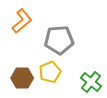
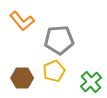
orange L-shape: rotated 90 degrees clockwise
yellow pentagon: moved 4 px right, 1 px up
green cross: rotated 10 degrees clockwise
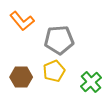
brown hexagon: moved 1 px left, 1 px up
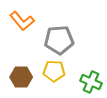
yellow pentagon: rotated 25 degrees clockwise
green cross: rotated 25 degrees counterclockwise
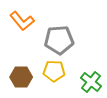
green cross: rotated 15 degrees clockwise
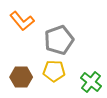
gray pentagon: rotated 16 degrees counterclockwise
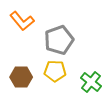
yellow pentagon: moved 1 px right
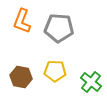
orange L-shape: rotated 60 degrees clockwise
gray pentagon: moved 12 px up; rotated 24 degrees clockwise
brown hexagon: rotated 10 degrees clockwise
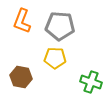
gray pentagon: moved 1 px right, 2 px up
yellow pentagon: moved 13 px up
green cross: rotated 20 degrees counterclockwise
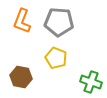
gray pentagon: moved 1 px left, 4 px up
yellow pentagon: moved 1 px right; rotated 20 degrees clockwise
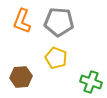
brown hexagon: rotated 15 degrees counterclockwise
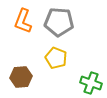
orange L-shape: moved 1 px right
green cross: moved 1 px down
